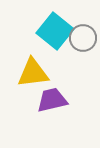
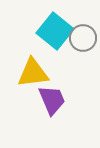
purple trapezoid: rotated 80 degrees clockwise
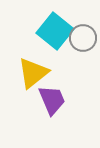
yellow triangle: rotated 32 degrees counterclockwise
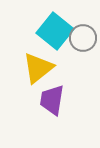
yellow triangle: moved 5 px right, 5 px up
purple trapezoid: rotated 148 degrees counterclockwise
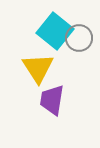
gray circle: moved 4 px left
yellow triangle: rotated 24 degrees counterclockwise
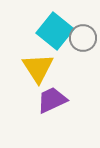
gray circle: moved 4 px right
purple trapezoid: rotated 56 degrees clockwise
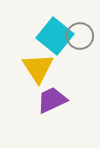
cyan square: moved 5 px down
gray circle: moved 3 px left, 2 px up
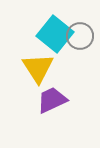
cyan square: moved 2 px up
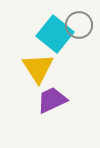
gray circle: moved 1 px left, 11 px up
